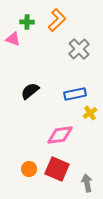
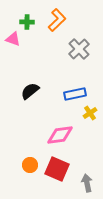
orange circle: moved 1 px right, 4 px up
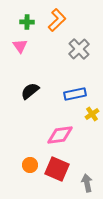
pink triangle: moved 7 px right, 7 px down; rotated 35 degrees clockwise
yellow cross: moved 2 px right, 1 px down
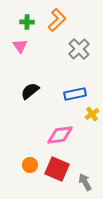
gray arrow: moved 2 px left, 1 px up; rotated 18 degrees counterclockwise
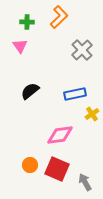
orange L-shape: moved 2 px right, 3 px up
gray cross: moved 3 px right, 1 px down
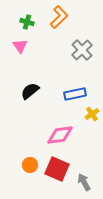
green cross: rotated 16 degrees clockwise
gray arrow: moved 1 px left
